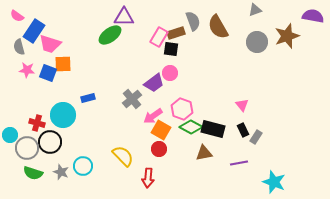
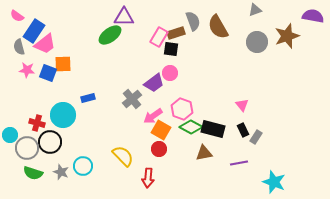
pink trapezoid at (50, 44): moved 5 px left; rotated 55 degrees counterclockwise
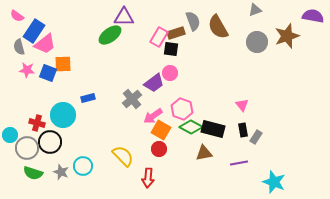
black rectangle at (243, 130): rotated 16 degrees clockwise
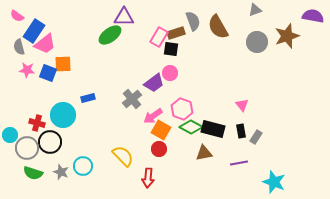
black rectangle at (243, 130): moved 2 px left, 1 px down
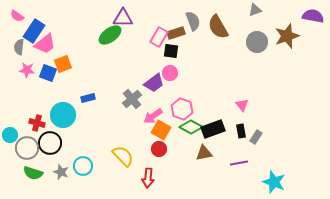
purple triangle at (124, 17): moved 1 px left, 1 px down
gray semicircle at (19, 47): rotated 21 degrees clockwise
black square at (171, 49): moved 2 px down
orange square at (63, 64): rotated 18 degrees counterclockwise
black rectangle at (213, 129): rotated 35 degrees counterclockwise
black circle at (50, 142): moved 1 px down
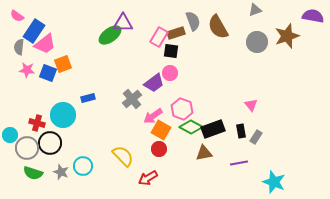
purple triangle at (123, 18): moved 5 px down
pink triangle at (242, 105): moved 9 px right
red arrow at (148, 178): rotated 54 degrees clockwise
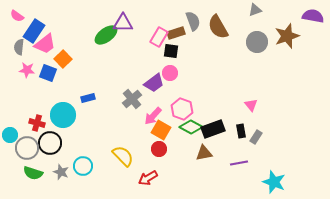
green ellipse at (110, 35): moved 4 px left
orange square at (63, 64): moved 5 px up; rotated 24 degrees counterclockwise
pink arrow at (153, 116): rotated 12 degrees counterclockwise
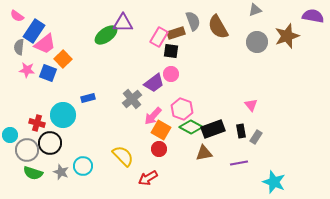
pink circle at (170, 73): moved 1 px right, 1 px down
gray circle at (27, 148): moved 2 px down
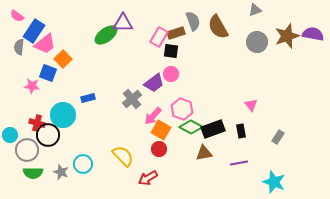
purple semicircle at (313, 16): moved 18 px down
pink star at (27, 70): moved 5 px right, 16 px down
gray rectangle at (256, 137): moved 22 px right
black circle at (50, 143): moved 2 px left, 8 px up
cyan circle at (83, 166): moved 2 px up
green semicircle at (33, 173): rotated 18 degrees counterclockwise
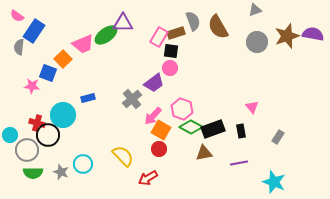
pink trapezoid at (45, 44): moved 38 px right; rotated 15 degrees clockwise
pink circle at (171, 74): moved 1 px left, 6 px up
pink triangle at (251, 105): moved 1 px right, 2 px down
